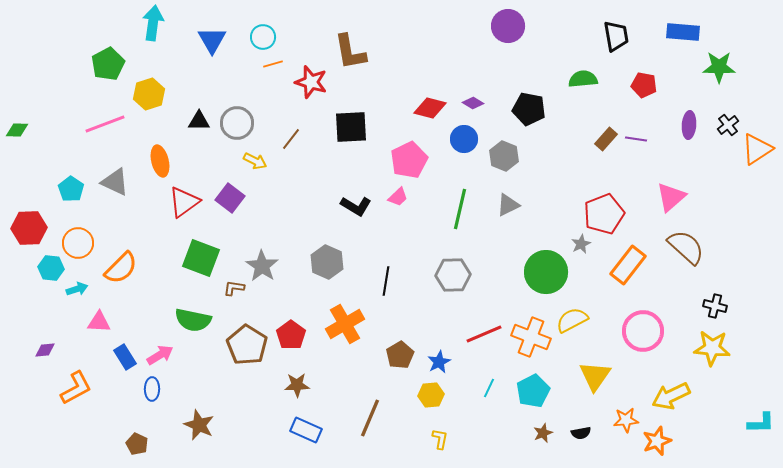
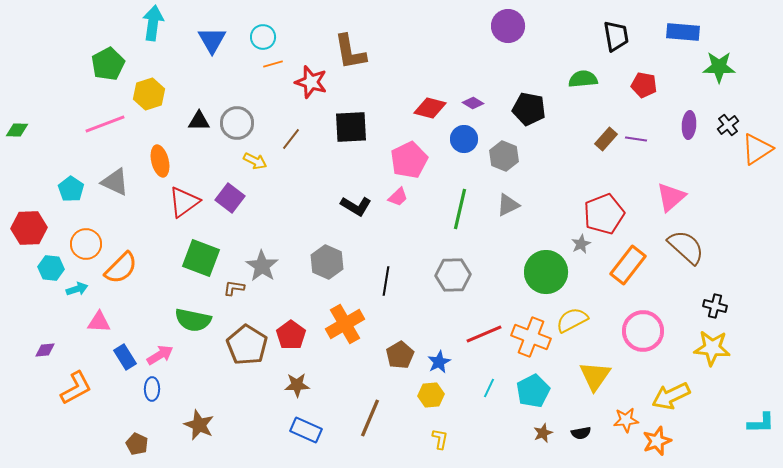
orange circle at (78, 243): moved 8 px right, 1 px down
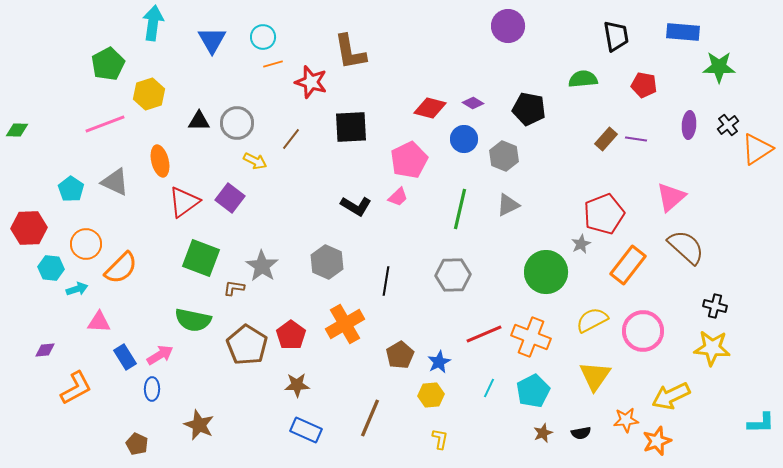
yellow semicircle at (572, 320): moved 20 px right
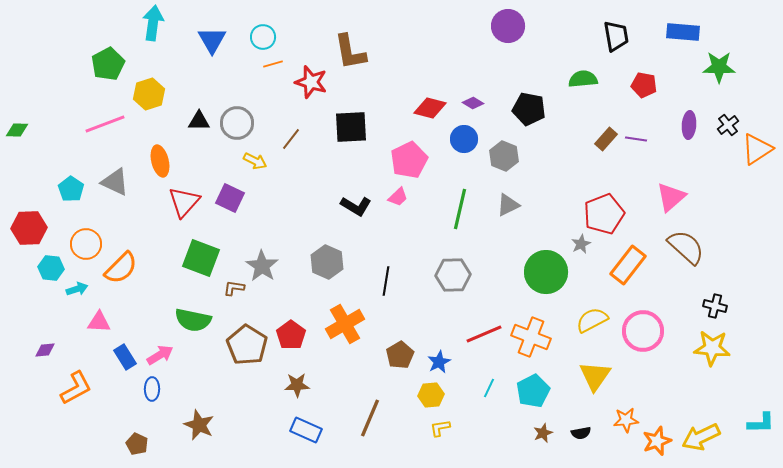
purple square at (230, 198): rotated 12 degrees counterclockwise
red triangle at (184, 202): rotated 12 degrees counterclockwise
yellow arrow at (671, 396): moved 30 px right, 41 px down
yellow L-shape at (440, 439): moved 11 px up; rotated 110 degrees counterclockwise
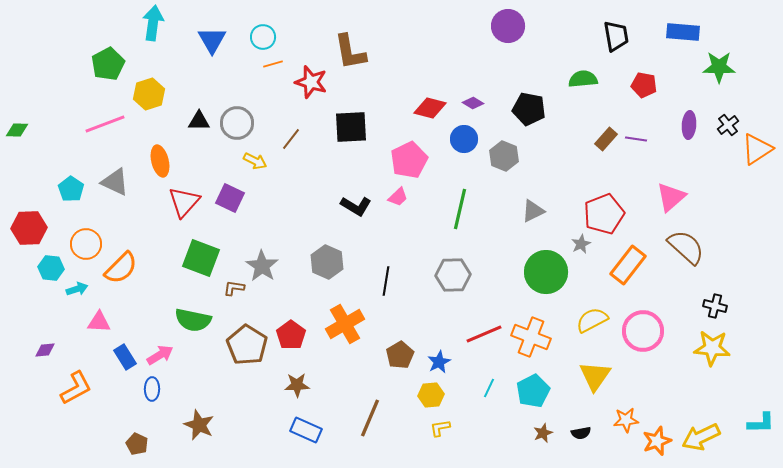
gray triangle at (508, 205): moved 25 px right, 6 px down
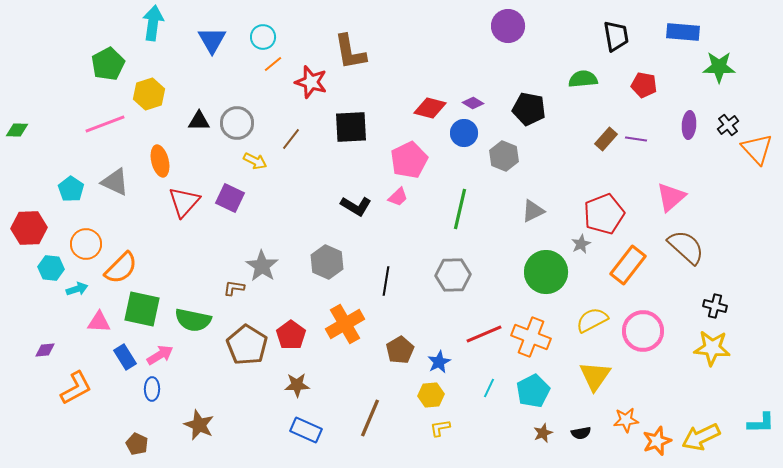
orange line at (273, 64): rotated 24 degrees counterclockwise
blue circle at (464, 139): moved 6 px up
orange triangle at (757, 149): rotated 40 degrees counterclockwise
green square at (201, 258): moved 59 px left, 51 px down; rotated 9 degrees counterclockwise
brown pentagon at (400, 355): moved 5 px up
